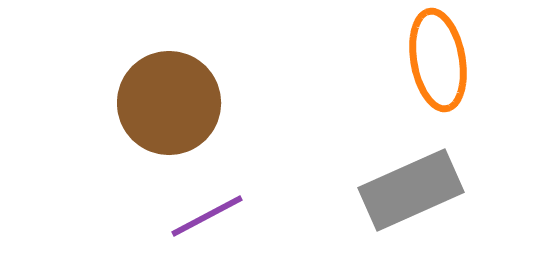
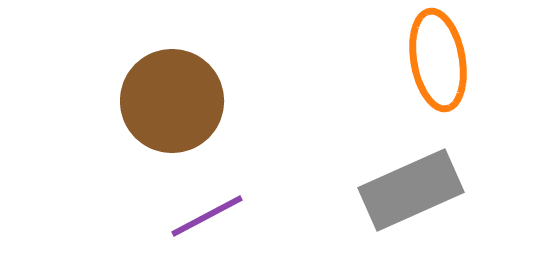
brown circle: moved 3 px right, 2 px up
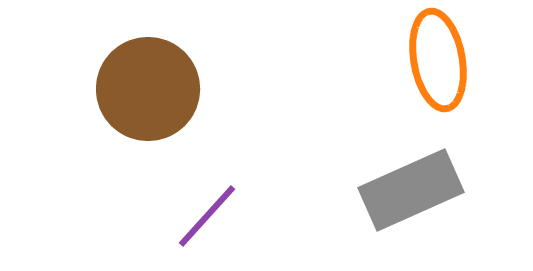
brown circle: moved 24 px left, 12 px up
purple line: rotated 20 degrees counterclockwise
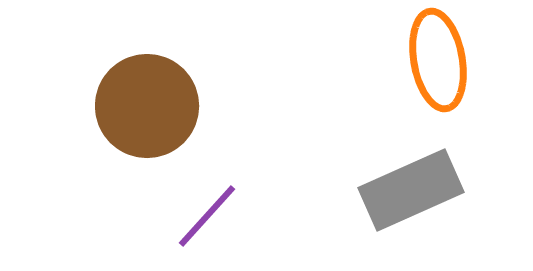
brown circle: moved 1 px left, 17 px down
